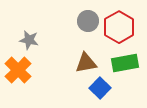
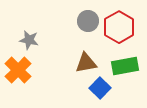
green rectangle: moved 3 px down
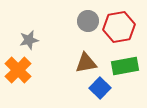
red hexagon: rotated 20 degrees clockwise
gray star: rotated 24 degrees counterclockwise
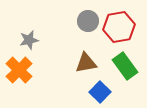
green rectangle: rotated 64 degrees clockwise
orange cross: moved 1 px right
blue square: moved 4 px down
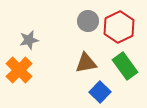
red hexagon: rotated 16 degrees counterclockwise
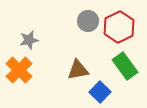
brown triangle: moved 8 px left, 7 px down
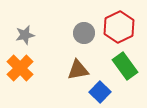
gray circle: moved 4 px left, 12 px down
gray star: moved 4 px left, 5 px up
orange cross: moved 1 px right, 2 px up
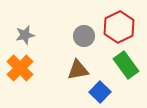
gray circle: moved 3 px down
green rectangle: moved 1 px right, 1 px up
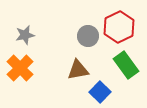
gray circle: moved 4 px right
